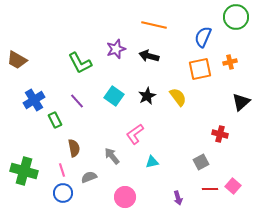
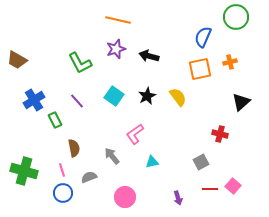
orange line: moved 36 px left, 5 px up
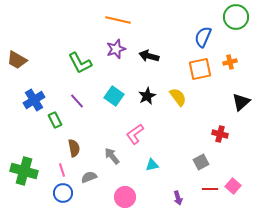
cyan triangle: moved 3 px down
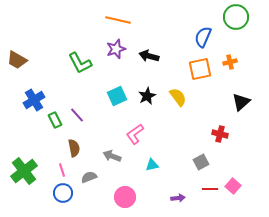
cyan square: moved 3 px right; rotated 30 degrees clockwise
purple line: moved 14 px down
gray arrow: rotated 30 degrees counterclockwise
green cross: rotated 36 degrees clockwise
purple arrow: rotated 80 degrees counterclockwise
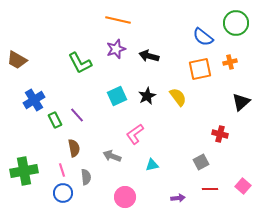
green circle: moved 6 px down
blue semicircle: rotated 75 degrees counterclockwise
green cross: rotated 28 degrees clockwise
gray semicircle: moved 3 px left; rotated 105 degrees clockwise
pink square: moved 10 px right
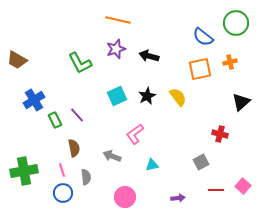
red line: moved 6 px right, 1 px down
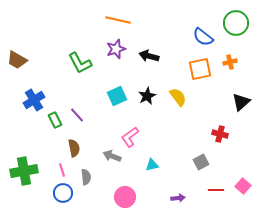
pink L-shape: moved 5 px left, 3 px down
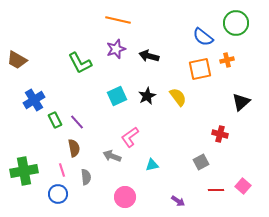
orange cross: moved 3 px left, 2 px up
purple line: moved 7 px down
blue circle: moved 5 px left, 1 px down
purple arrow: moved 3 px down; rotated 40 degrees clockwise
